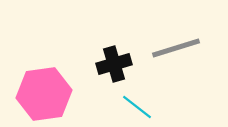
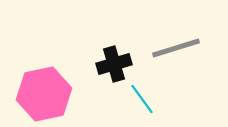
pink hexagon: rotated 4 degrees counterclockwise
cyan line: moved 5 px right, 8 px up; rotated 16 degrees clockwise
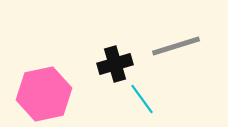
gray line: moved 2 px up
black cross: moved 1 px right
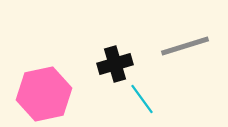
gray line: moved 9 px right
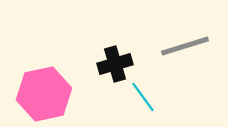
cyan line: moved 1 px right, 2 px up
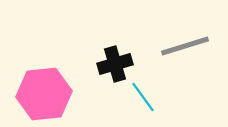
pink hexagon: rotated 6 degrees clockwise
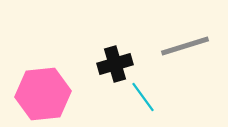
pink hexagon: moved 1 px left
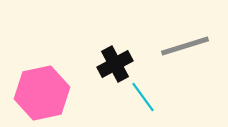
black cross: rotated 12 degrees counterclockwise
pink hexagon: moved 1 px left, 1 px up; rotated 6 degrees counterclockwise
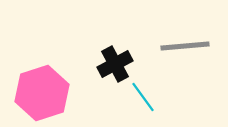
gray line: rotated 12 degrees clockwise
pink hexagon: rotated 6 degrees counterclockwise
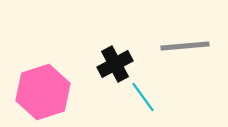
pink hexagon: moved 1 px right, 1 px up
